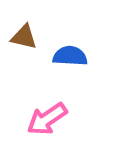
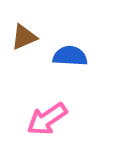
brown triangle: rotated 36 degrees counterclockwise
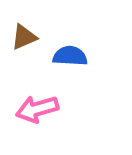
pink arrow: moved 10 px left, 10 px up; rotated 18 degrees clockwise
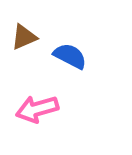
blue semicircle: rotated 24 degrees clockwise
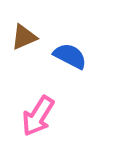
pink arrow: moved 1 px right, 7 px down; rotated 42 degrees counterclockwise
